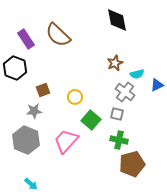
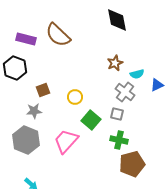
purple rectangle: rotated 42 degrees counterclockwise
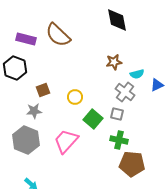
brown star: moved 1 px left, 1 px up; rotated 14 degrees clockwise
green square: moved 2 px right, 1 px up
brown pentagon: rotated 20 degrees clockwise
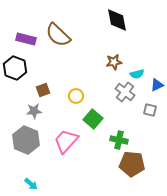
yellow circle: moved 1 px right, 1 px up
gray square: moved 33 px right, 4 px up
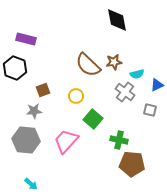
brown semicircle: moved 30 px right, 30 px down
gray hexagon: rotated 16 degrees counterclockwise
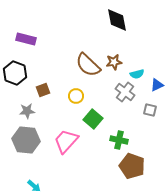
black hexagon: moved 5 px down
gray star: moved 7 px left
brown pentagon: moved 2 px down; rotated 15 degrees clockwise
cyan arrow: moved 3 px right, 2 px down
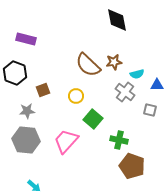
blue triangle: rotated 24 degrees clockwise
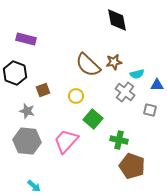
gray star: rotated 21 degrees clockwise
gray hexagon: moved 1 px right, 1 px down
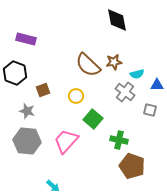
cyan arrow: moved 19 px right
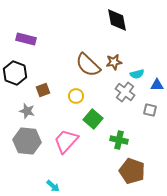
brown pentagon: moved 5 px down
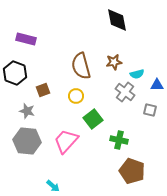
brown semicircle: moved 7 px left, 1 px down; rotated 32 degrees clockwise
green square: rotated 12 degrees clockwise
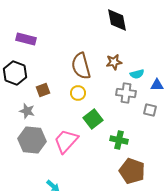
gray cross: moved 1 px right, 1 px down; rotated 30 degrees counterclockwise
yellow circle: moved 2 px right, 3 px up
gray hexagon: moved 5 px right, 1 px up
